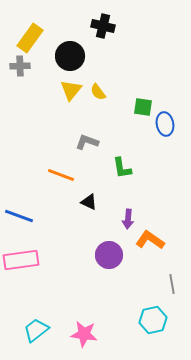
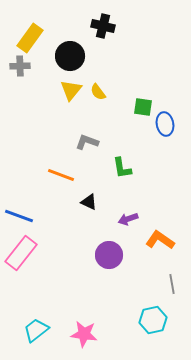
purple arrow: rotated 66 degrees clockwise
orange L-shape: moved 10 px right
pink rectangle: moved 7 px up; rotated 44 degrees counterclockwise
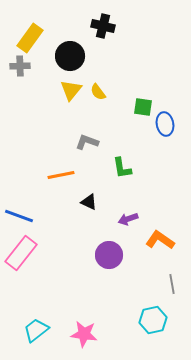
orange line: rotated 32 degrees counterclockwise
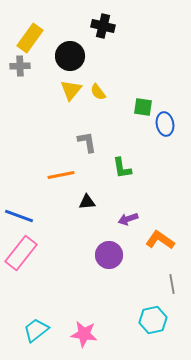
gray L-shape: rotated 60 degrees clockwise
black triangle: moved 2 px left; rotated 30 degrees counterclockwise
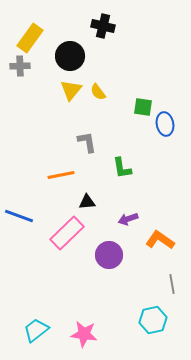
pink rectangle: moved 46 px right, 20 px up; rotated 8 degrees clockwise
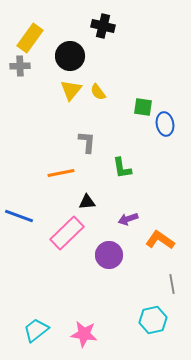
gray L-shape: rotated 15 degrees clockwise
orange line: moved 2 px up
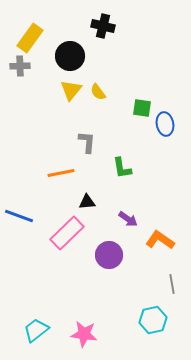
green square: moved 1 px left, 1 px down
purple arrow: rotated 126 degrees counterclockwise
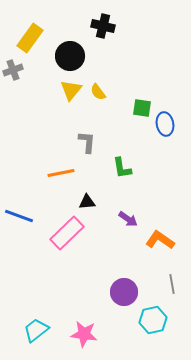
gray cross: moved 7 px left, 4 px down; rotated 18 degrees counterclockwise
purple circle: moved 15 px right, 37 px down
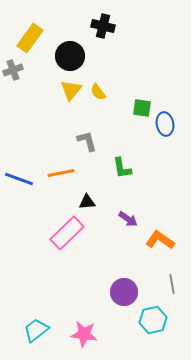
gray L-shape: moved 1 px up; rotated 20 degrees counterclockwise
blue line: moved 37 px up
